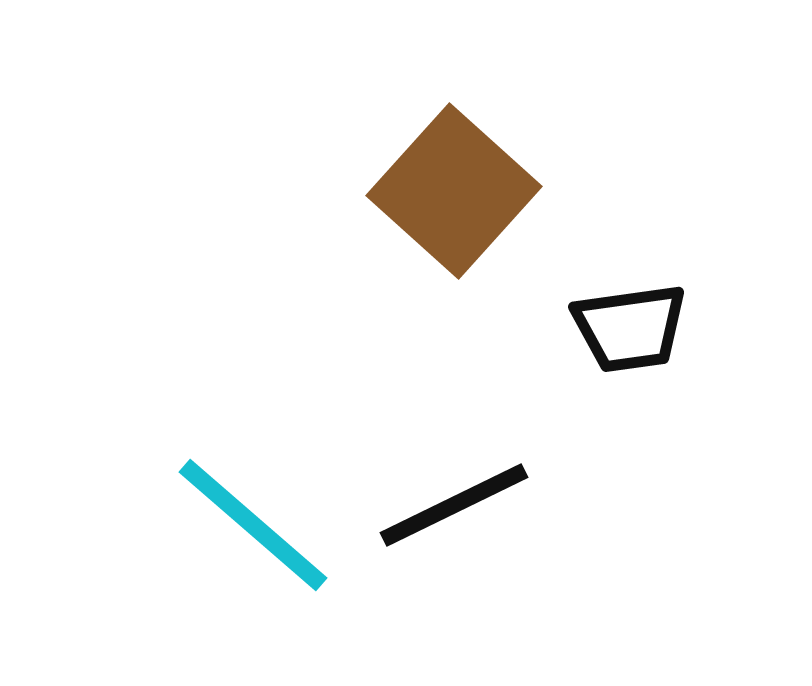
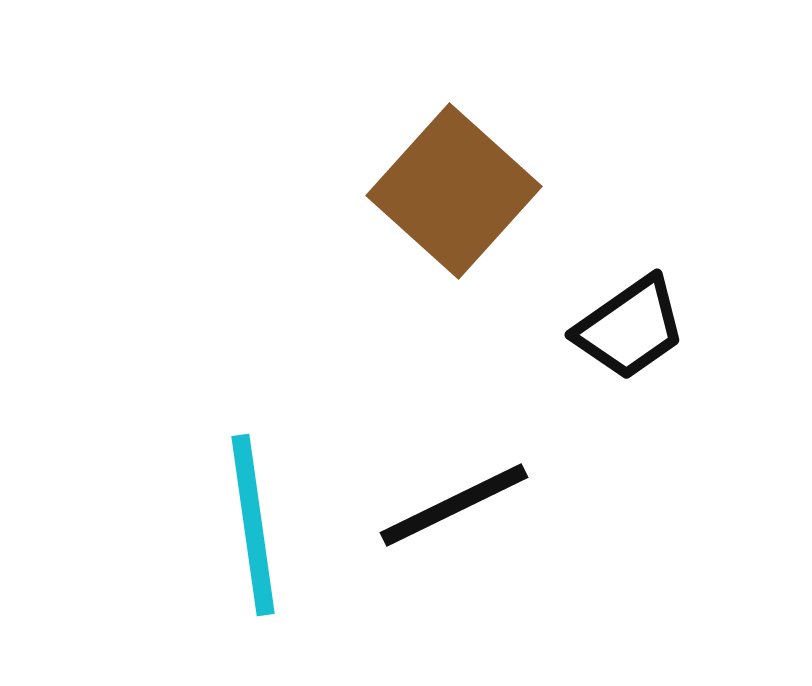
black trapezoid: rotated 27 degrees counterclockwise
cyan line: rotated 41 degrees clockwise
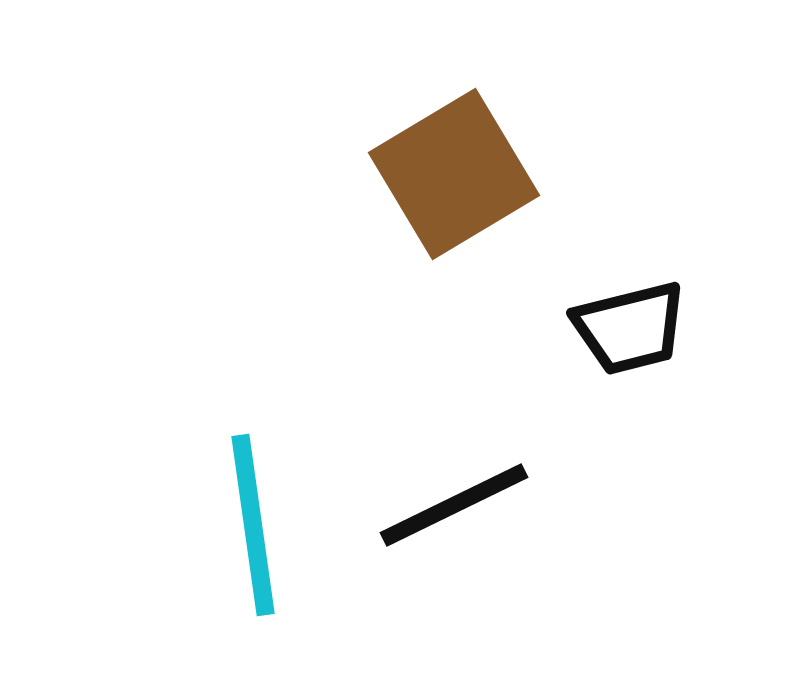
brown square: moved 17 px up; rotated 17 degrees clockwise
black trapezoid: rotated 21 degrees clockwise
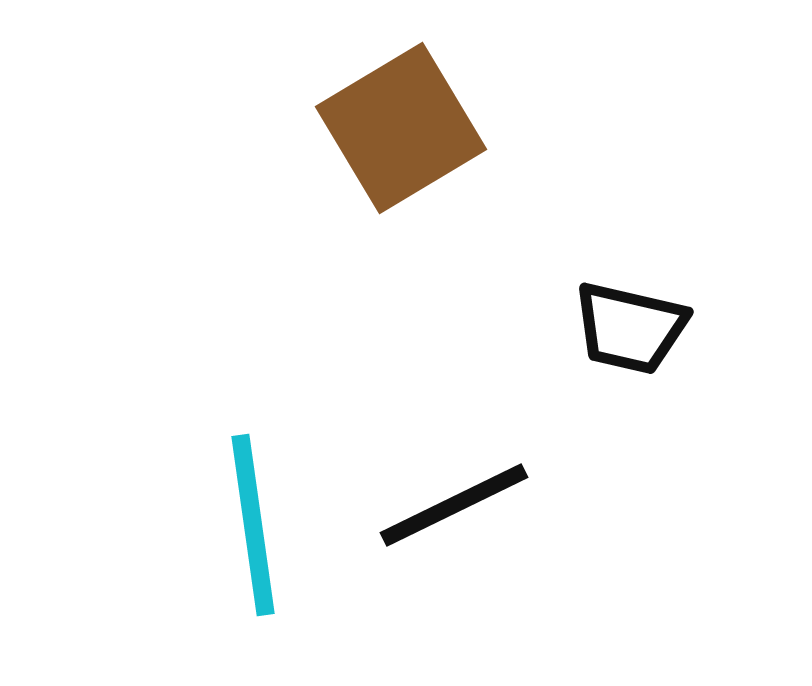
brown square: moved 53 px left, 46 px up
black trapezoid: rotated 27 degrees clockwise
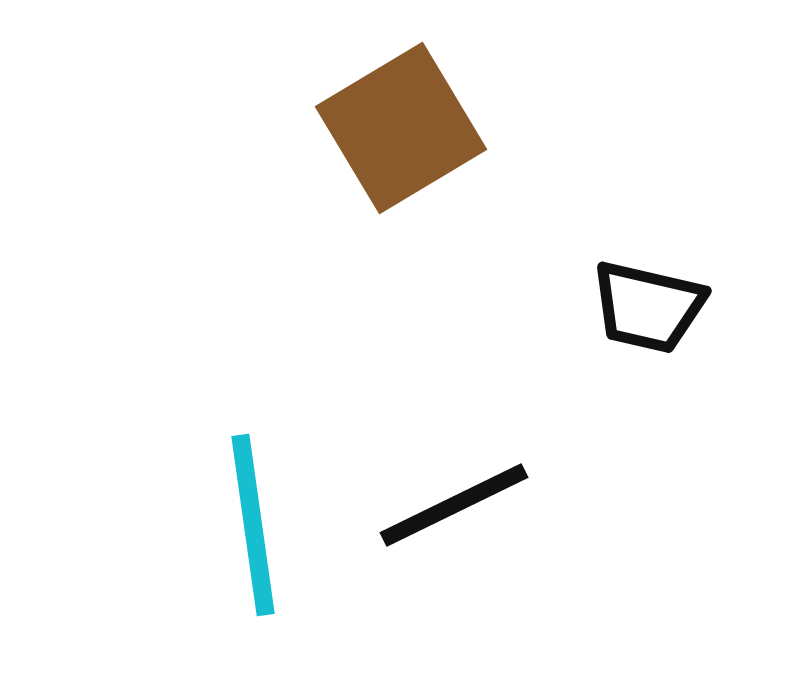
black trapezoid: moved 18 px right, 21 px up
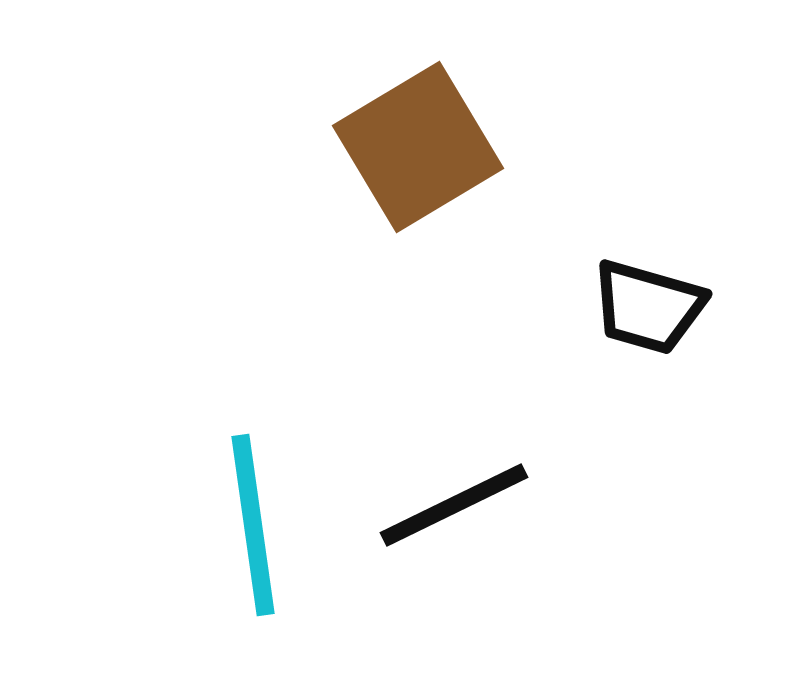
brown square: moved 17 px right, 19 px down
black trapezoid: rotated 3 degrees clockwise
